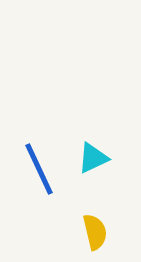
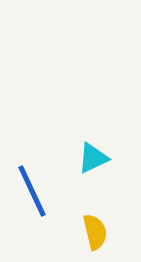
blue line: moved 7 px left, 22 px down
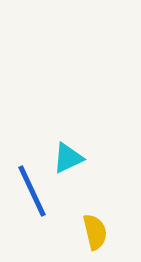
cyan triangle: moved 25 px left
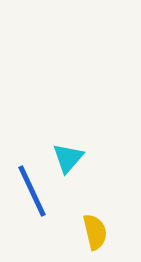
cyan triangle: rotated 24 degrees counterclockwise
